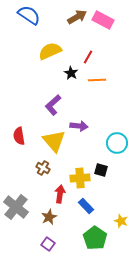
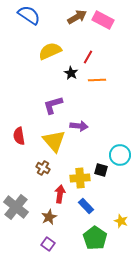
purple L-shape: rotated 25 degrees clockwise
cyan circle: moved 3 px right, 12 px down
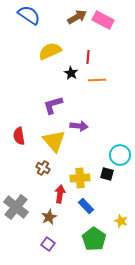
red line: rotated 24 degrees counterclockwise
black square: moved 6 px right, 4 px down
green pentagon: moved 1 px left, 1 px down
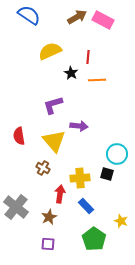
cyan circle: moved 3 px left, 1 px up
purple square: rotated 32 degrees counterclockwise
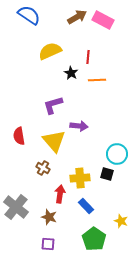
brown star: rotated 28 degrees counterclockwise
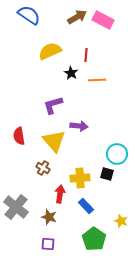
red line: moved 2 px left, 2 px up
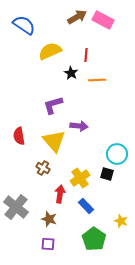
blue semicircle: moved 5 px left, 10 px down
yellow cross: rotated 30 degrees counterclockwise
brown star: moved 2 px down
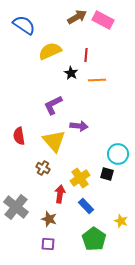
purple L-shape: rotated 10 degrees counterclockwise
cyan circle: moved 1 px right
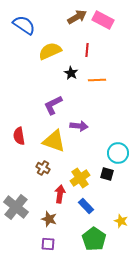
red line: moved 1 px right, 5 px up
yellow triangle: rotated 30 degrees counterclockwise
cyan circle: moved 1 px up
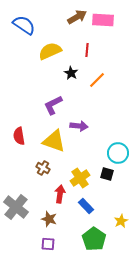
pink rectangle: rotated 25 degrees counterclockwise
orange line: rotated 42 degrees counterclockwise
yellow star: rotated 24 degrees clockwise
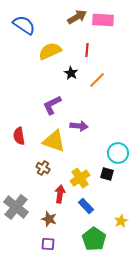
purple L-shape: moved 1 px left
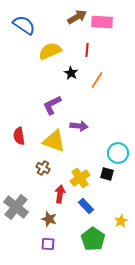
pink rectangle: moved 1 px left, 2 px down
orange line: rotated 12 degrees counterclockwise
green pentagon: moved 1 px left
